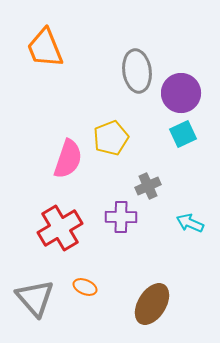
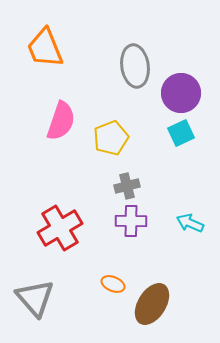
gray ellipse: moved 2 px left, 5 px up
cyan square: moved 2 px left, 1 px up
pink semicircle: moved 7 px left, 38 px up
gray cross: moved 21 px left; rotated 10 degrees clockwise
purple cross: moved 10 px right, 4 px down
orange ellipse: moved 28 px right, 3 px up
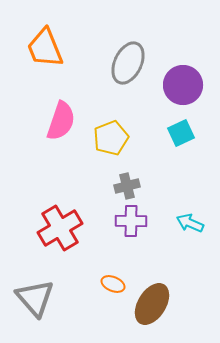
gray ellipse: moved 7 px left, 3 px up; rotated 33 degrees clockwise
purple circle: moved 2 px right, 8 px up
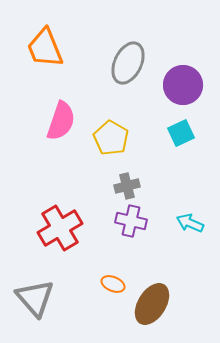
yellow pentagon: rotated 20 degrees counterclockwise
purple cross: rotated 12 degrees clockwise
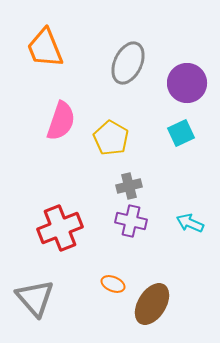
purple circle: moved 4 px right, 2 px up
gray cross: moved 2 px right
red cross: rotated 9 degrees clockwise
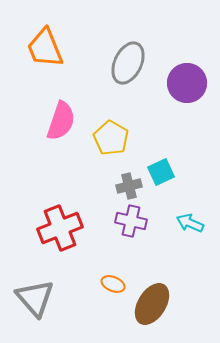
cyan square: moved 20 px left, 39 px down
